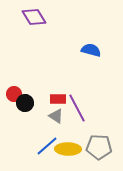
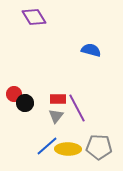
gray triangle: rotated 35 degrees clockwise
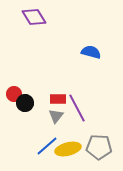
blue semicircle: moved 2 px down
yellow ellipse: rotated 15 degrees counterclockwise
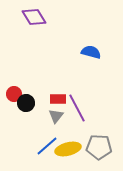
black circle: moved 1 px right
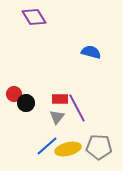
red rectangle: moved 2 px right
gray triangle: moved 1 px right, 1 px down
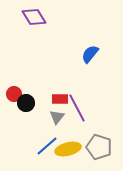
blue semicircle: moved 1 px left, 2 px down; rotated 66 degrees counterclockwise
gray pentagon: rotated 15 degrees clockwise
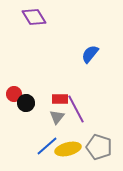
purple line: moved 1 px left, 1 px down
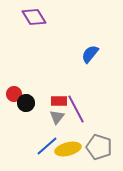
red rectangle: moved 1 px left, 2 px down
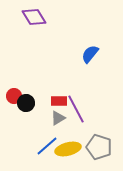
red circle: moved 2 px down
gray triangle: moved 1 px right, 1 px down; rotated 21 degrees clockwise
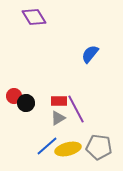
gray pentagon: rotated 10 degrees counterclockwise
